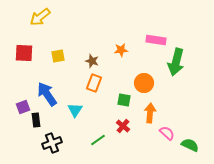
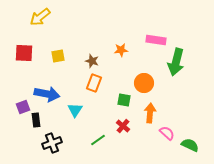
blue arrow: rotated 135 degrees clockwise
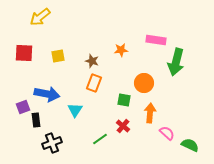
green line: moved 2 px right, 1 px up
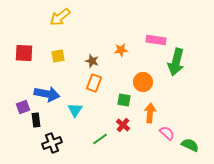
yellow arrow: moved 20 px right
orange circle: moved 1 px left, 1 px up
red cross: moved 1 px up
